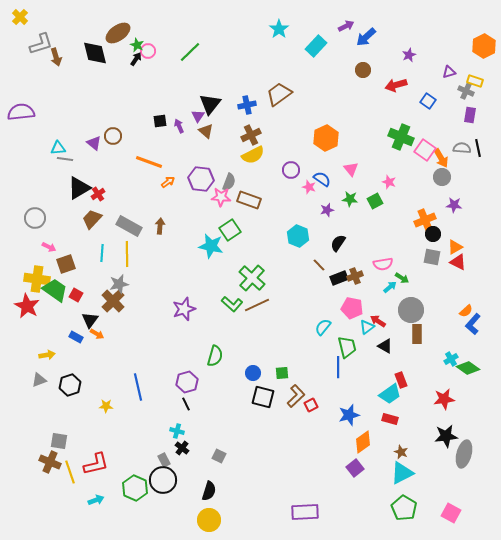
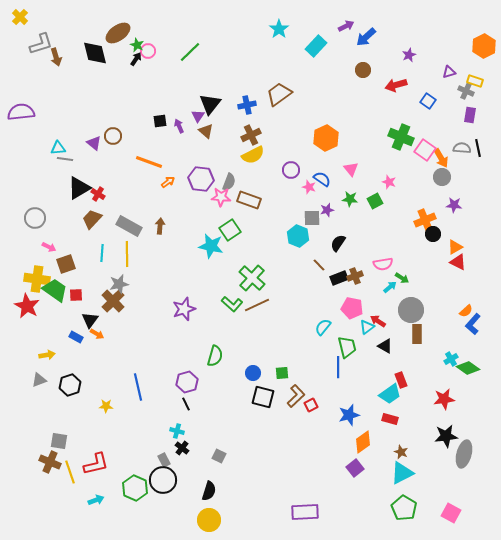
red cross at (98, 194): rotated 24 degrees counterclockwise
gray square at (432, 257): moved 120 px left, 39 px up; rotated 12 degrees counterclockwise
red square at (76, 295): rotated 32 degrees counterclockwise
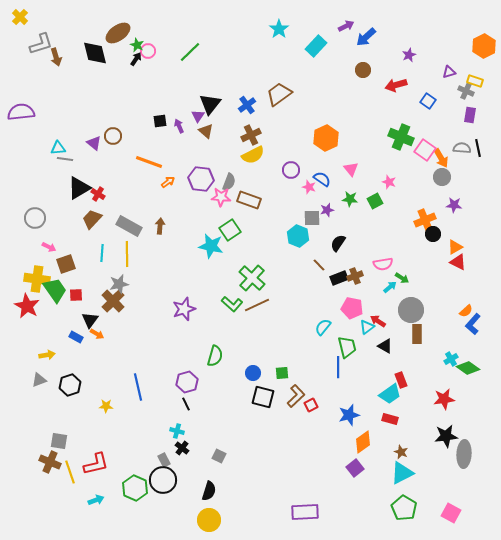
blue cross at (247, 105): rotated 24 degrees counterclockwise
green trapezoid at (55, 290): rotated 20 degrees clockwise
gray ellipse at (464, 454): rotated 12 degrees counterclockwise
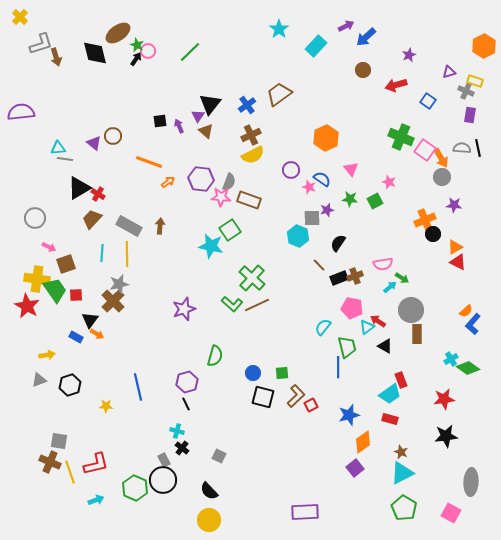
gray ellipse at (464, 454): moved 7 px right, 28 px down
black semicircle at (209, 491): rotated 120 degrees clockwise
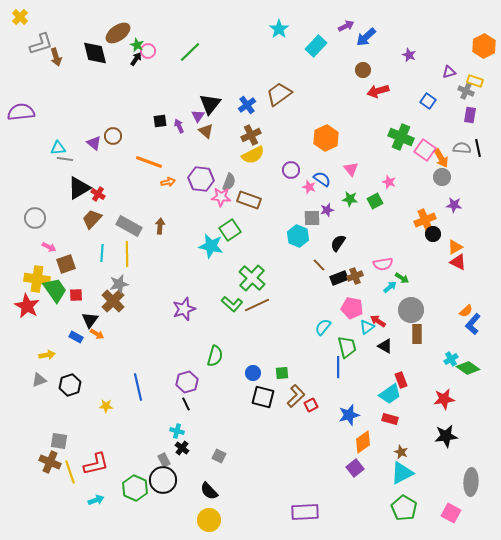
purple star at (409, 55): rotated 24 degrees counterclockwise
red arrow at (396, 85): moved 18 px left, 6 px down
orange arrow at (168, 182): rotated 24 degrees clockwise
